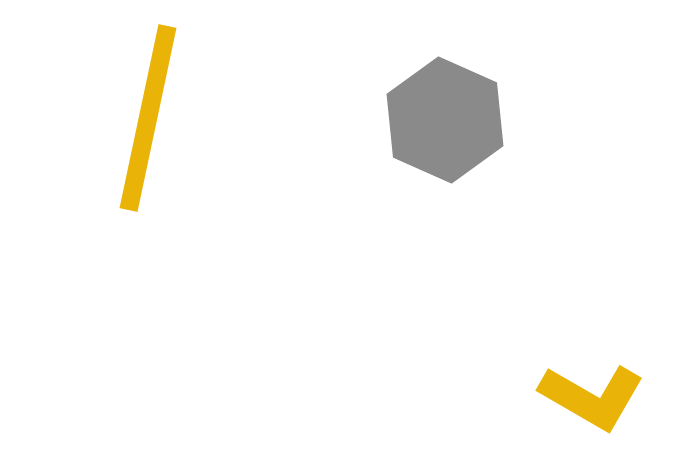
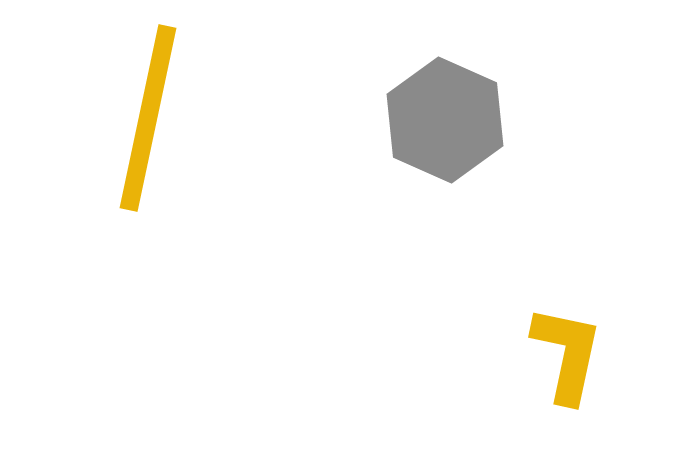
yellow L-shape: moved 25 px left, 43 px up; rotated 108 degrees counterclockwise
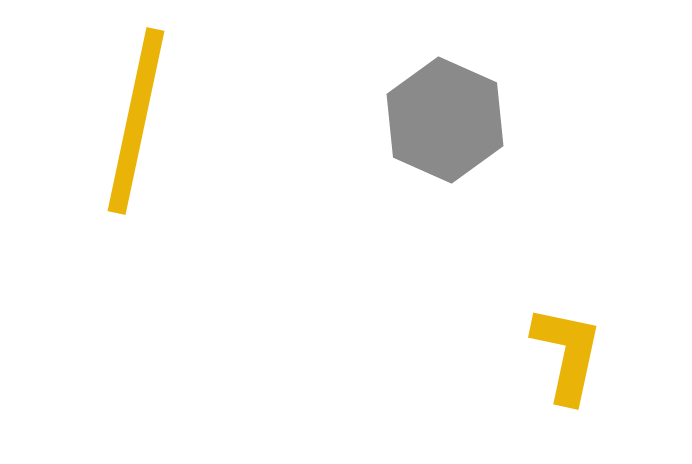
yellow line: moved 12 px left, 3 px down
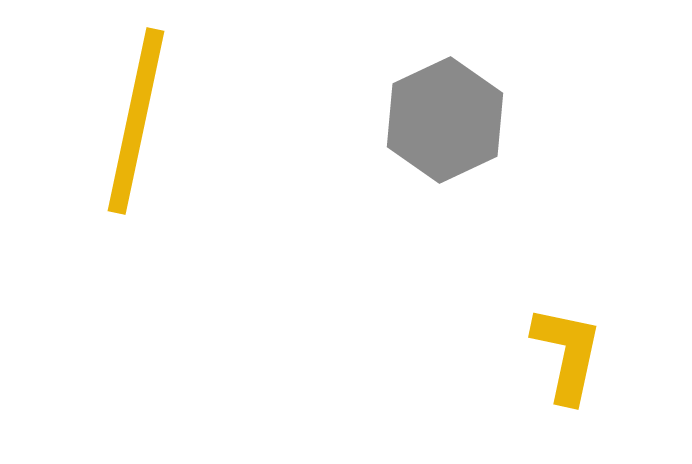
gray hexagon: rotated 11 degrees clockwise
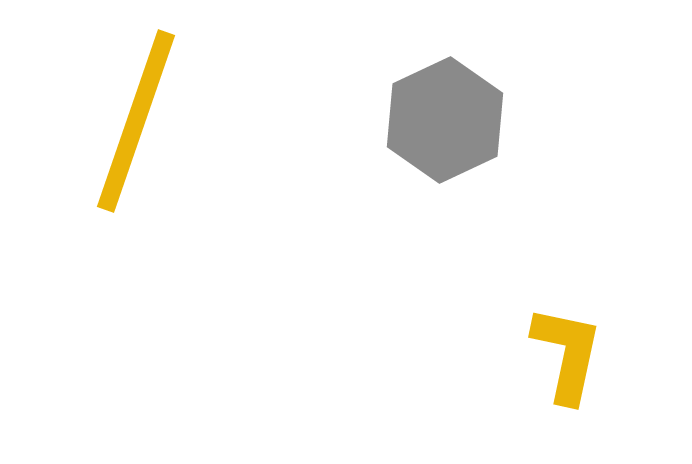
yellow line: rotated 7 degrees clockwise
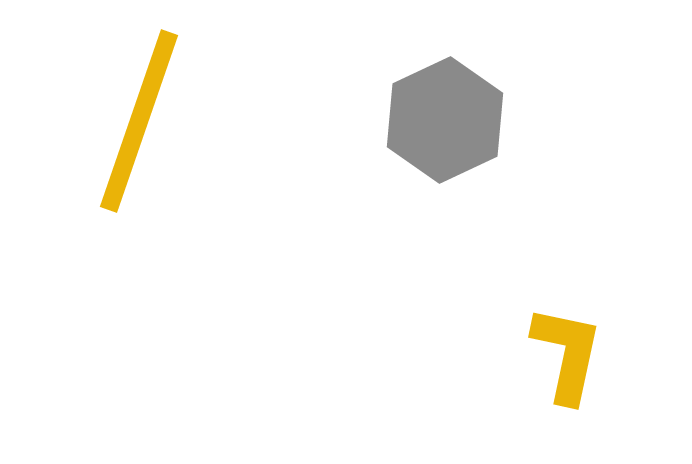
yellow line: moved 3 px right
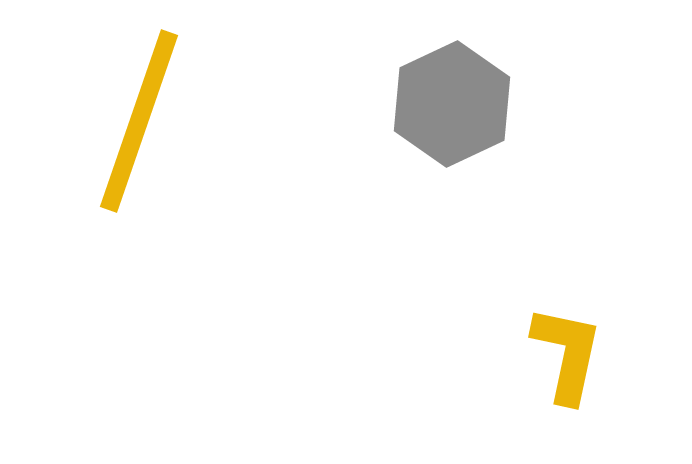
gray hexagon: moved 7 px right, 16 px up
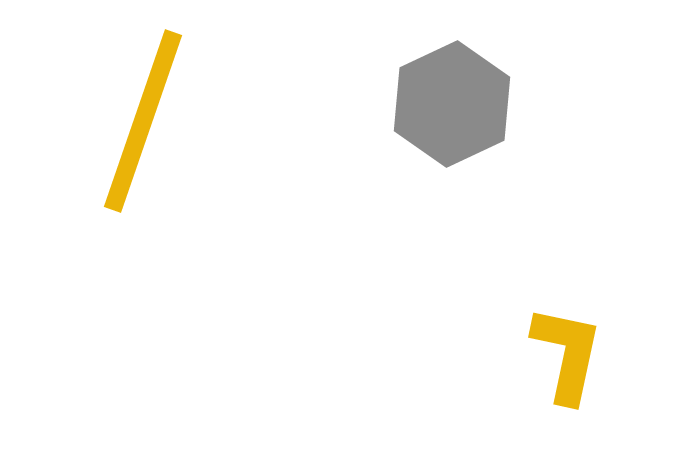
yellow line: moved 4 px right
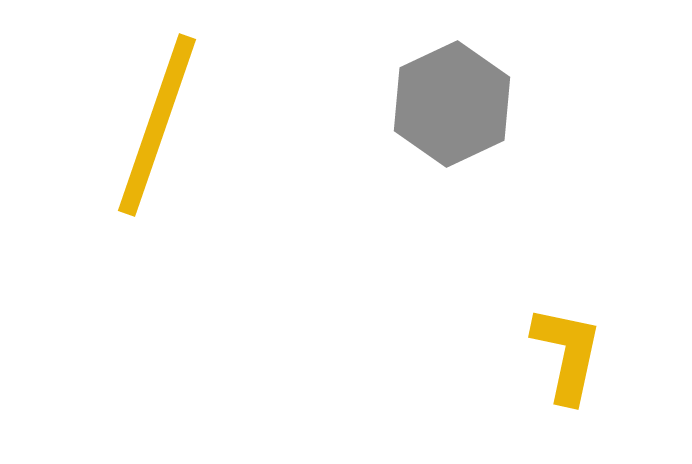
yellow line: moved 14 px right, 4 px down
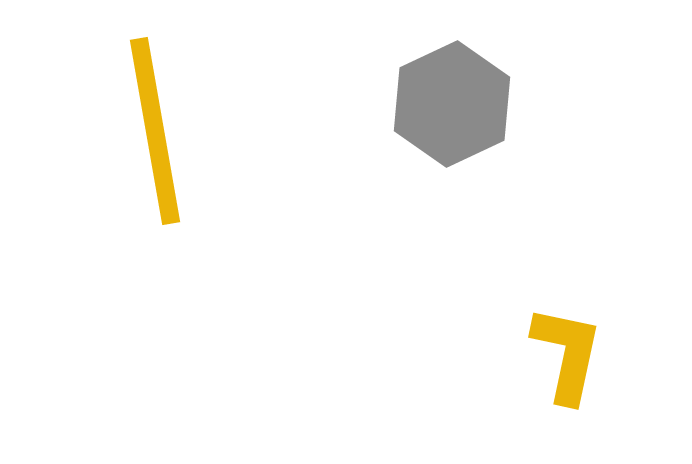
yellow line: moved 2 px left, 6 px down; rotated 29 degrees counterclockwise
